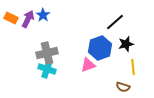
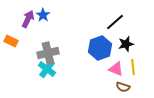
orange rectangle: moved 23 px down
gray cross: moved 1 px right
pink triangle: moved 28 px right, 4 px down; rotated 42 degrees clockwise
cyan cross: rotated 18 degrees clockwise
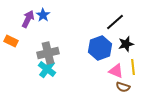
pink triangle: moved 2 px down
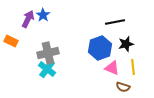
black line: rotated 30 degrees clockwise
pink triangle: moved 4 px left, 3 px up
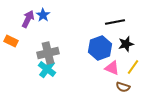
yellow line: rotated 42 degrees clockwise
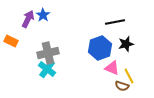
yellow line: moved 4 px left, 9 px down; rotated 63 degrees counterclockwise
brown semicircle: moved 1 px left, 1 px up
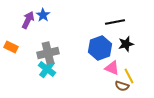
purple arrow: moved 1 px down
orange rectangle: moved 6 px down
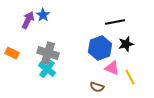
orange rectangle: moved 1 px right, 6 px down
gray cross: rotated 30 degrees clockwise
yellow line: moved 1 px right, 1 px down
brown semicircle: moved 25 px left, 1 px down
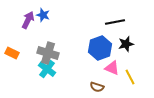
blue star: rotated 16 degrees counterclockwise
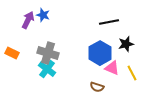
black line: moved 6 px left
blue hexagon: moved 5 px down; rotated 10 degrees counterclockwise
yellow line: moved 2 px right, 4 px up
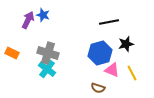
blue hexagon: rotated 15 degrees clockwise
pink triangle: moved 2 px down
brown semicircle: moved 1 px right, 1 px down
